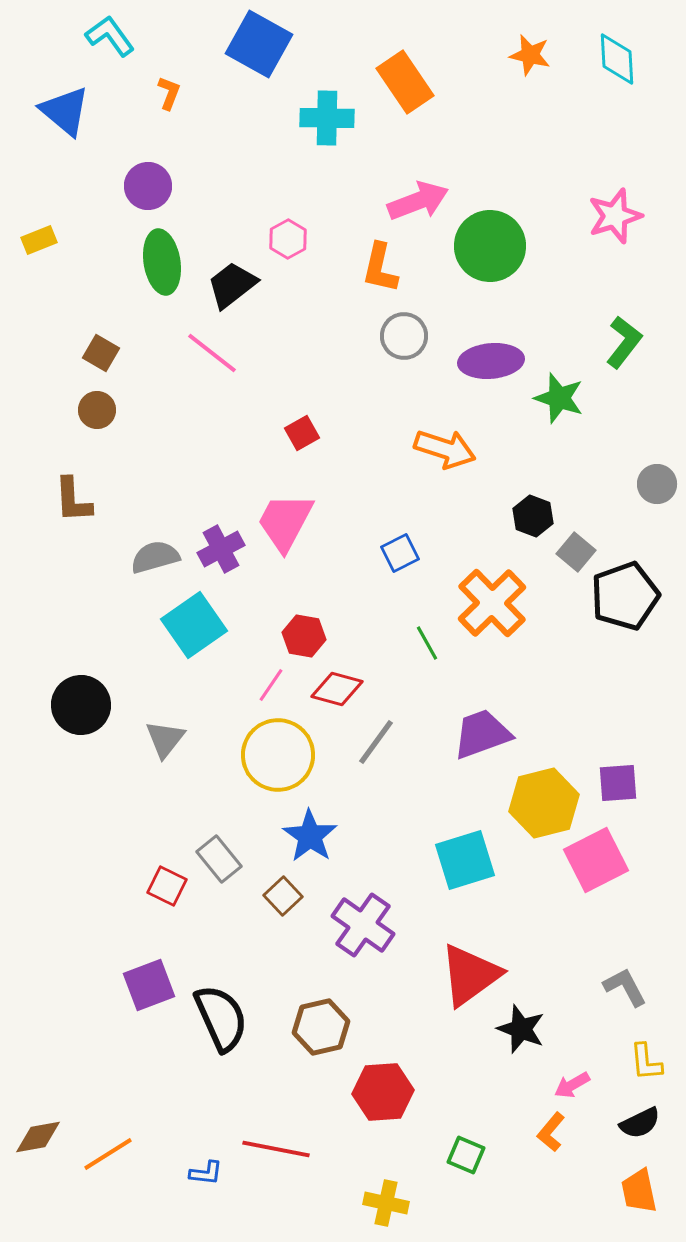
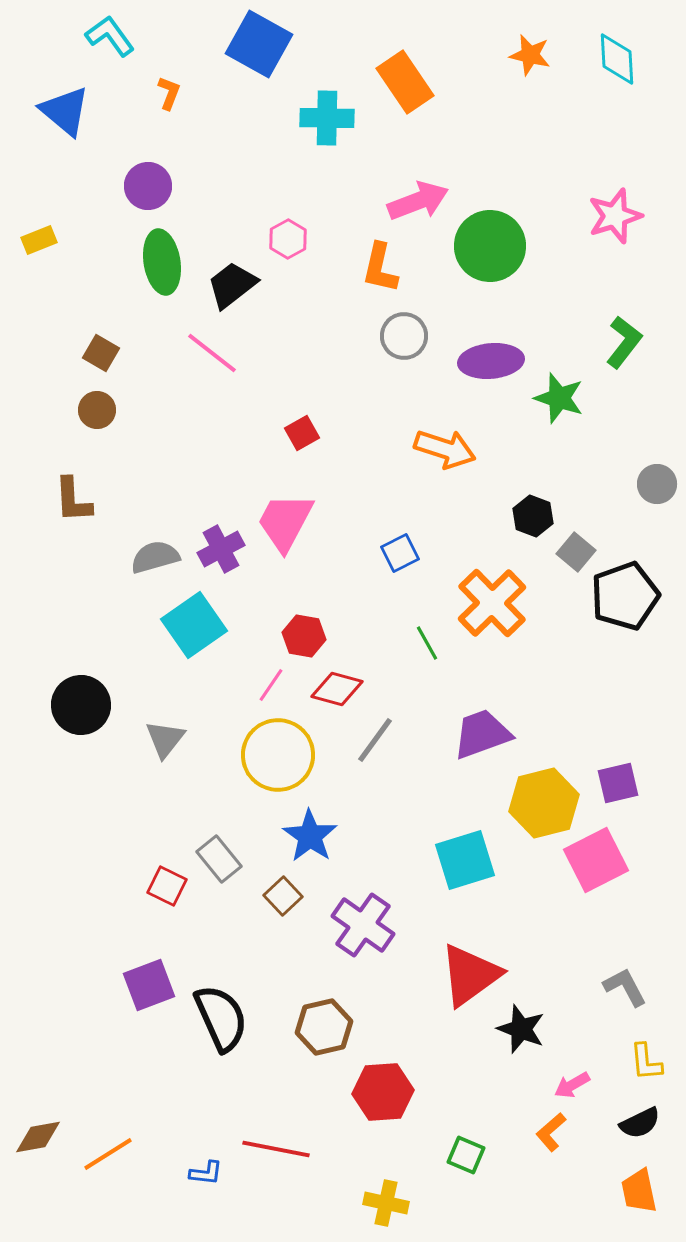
gray line at (376, 742): moved 1 px left, 2 px up
purple square at (618, 783): rotated 9 degrees counterclockwise
brown hexagon at (321, 1027): moved 3 px right
orange L-shape at (551, 1132): rotated 9 degrees clockwise
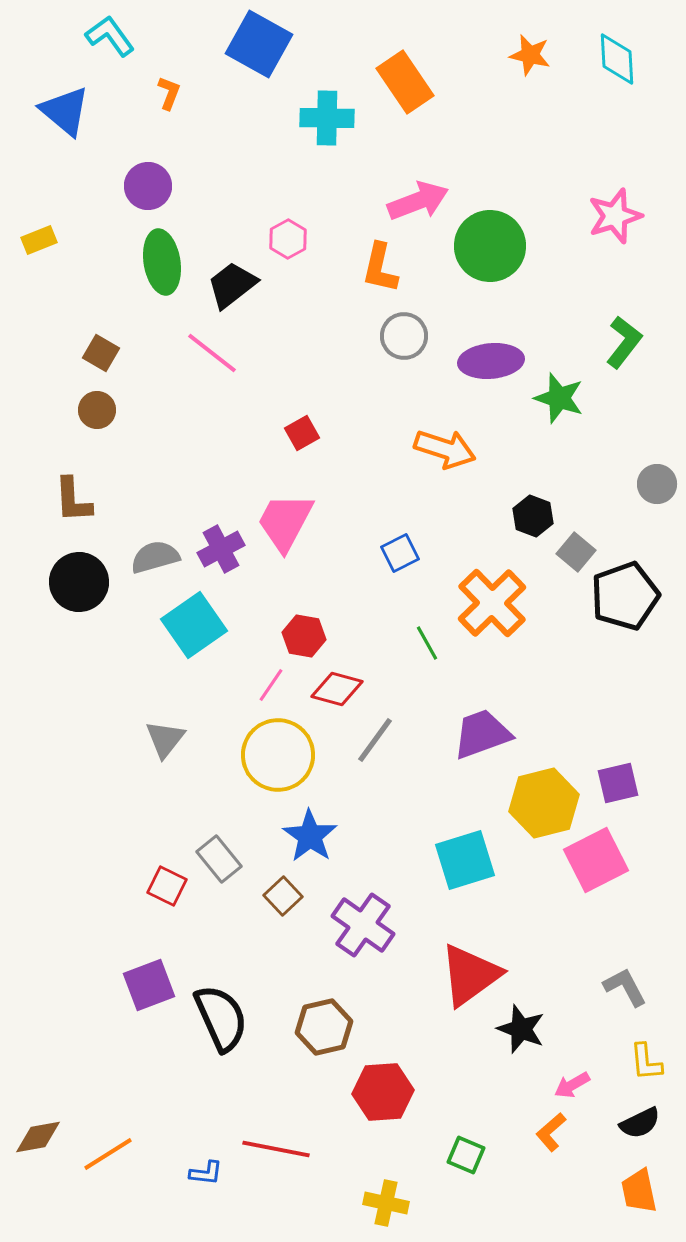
black circle at (81, 705): moved 2 px left, 123 px up
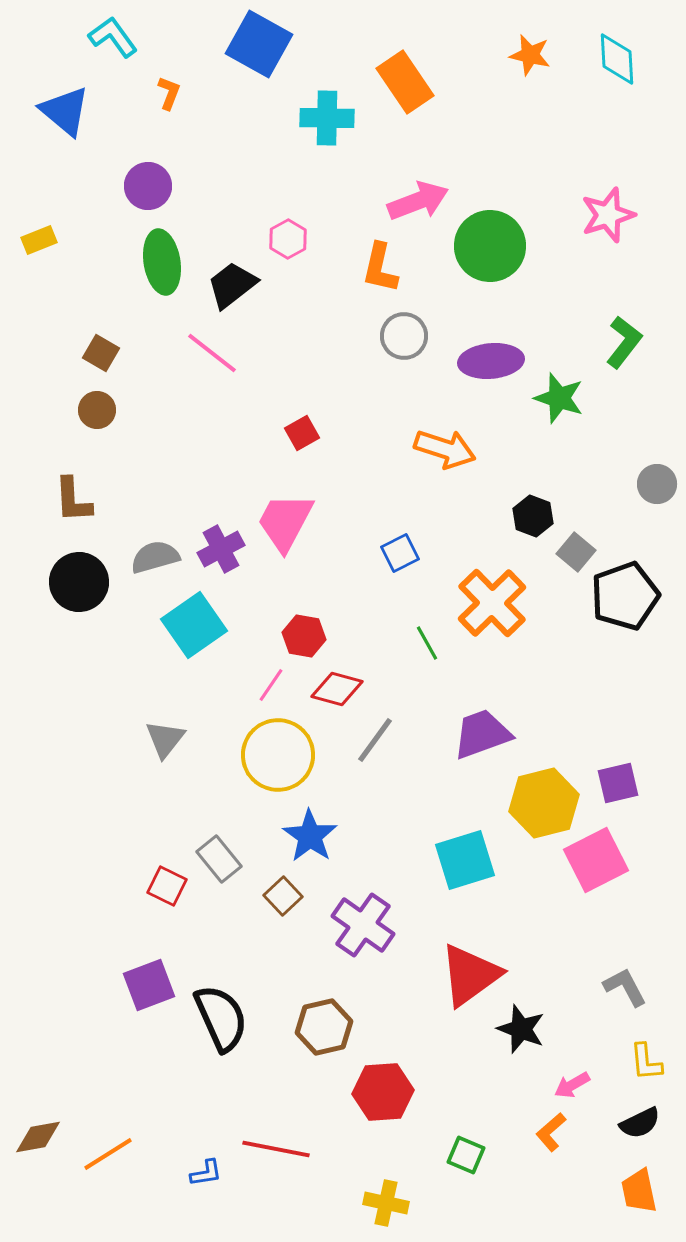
cyan L-shape at (110, 36): moved 3 px right, 1 px down
pink star at (615, 216): moved 7 px left, 1 px up
blue L-shape at (206, 1173): rotated 16 degrees counterclockwise
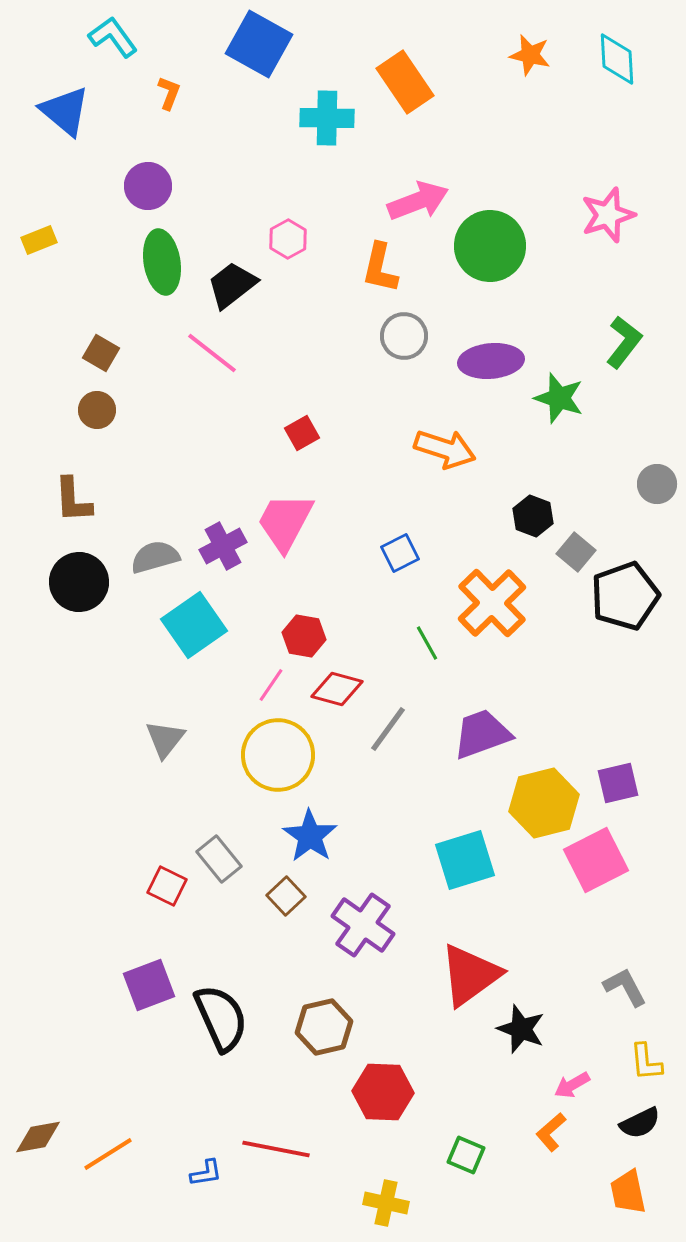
purple cross at (221, 549): moved 2 px right, 3 px up
gray line at (375, 740): moved 13 px right, 11 px up
brown square at (283, 896): moved 3 px right
red hexagon at (383, 1092): rotated 6 degrees clockwise
orange trapezoid at (639, 1191): moved 11 px left, 1 px down
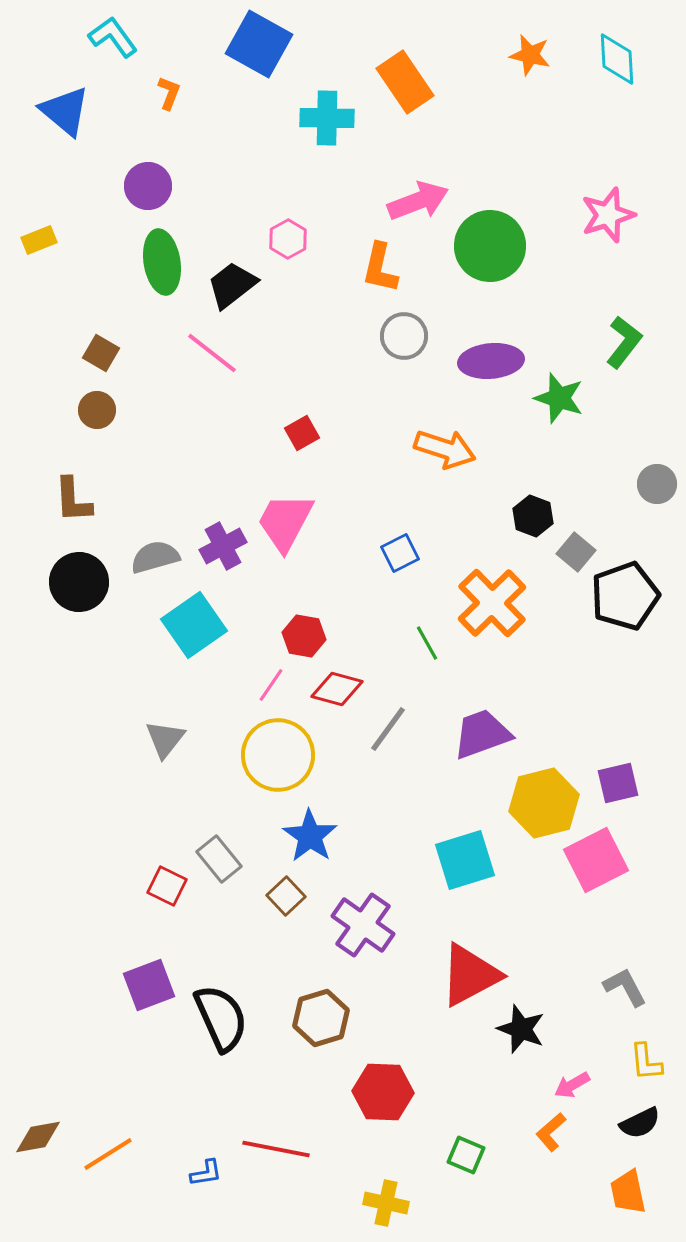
red triangle at (470, 975): rotated 8 degrees clockwise
brown hexagon at (324, 1027): moved 3 px left, 9 px up; rotated 4 degrees counterclockwise
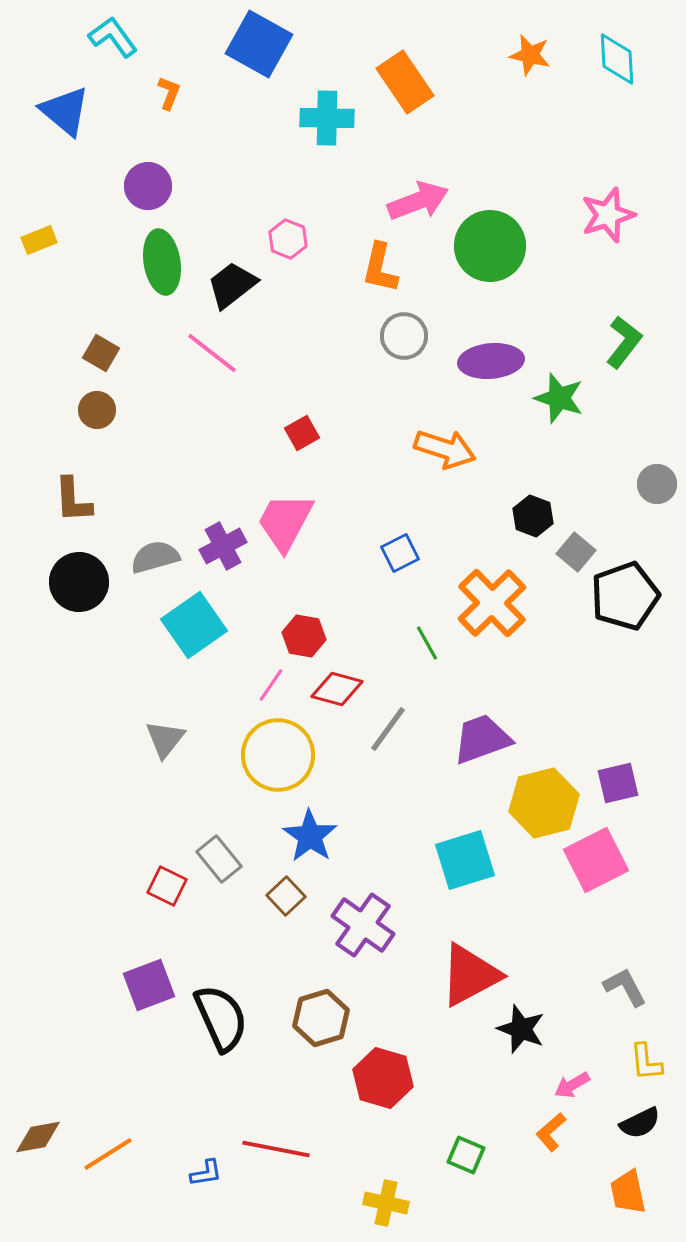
pink hexagon at (288, 239): rotated 9 degrees counterclockwise
purple trapezoid at (482, 734): moved 5 px down
red hexagon at (383, 1092): moved 14 px up; rotated 14 degrees clockwise
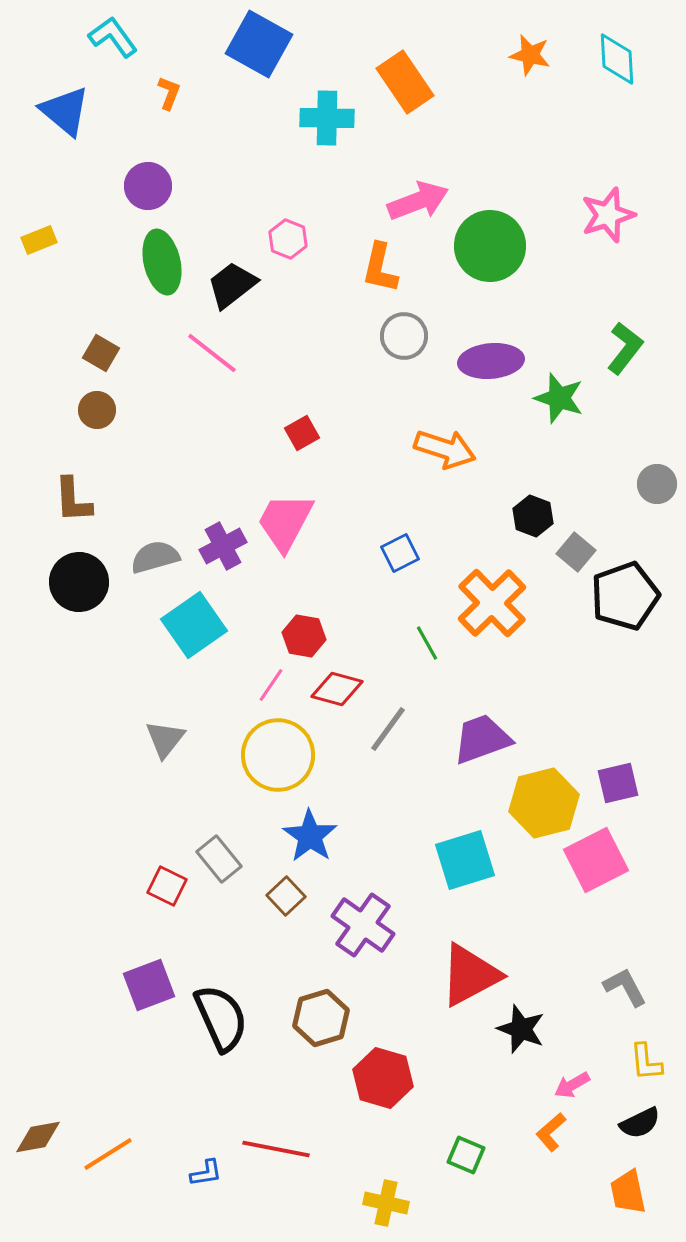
green ellipse at (162, 262): rotated 4 degrees counterclockwise
green L-shape at (624, 342): moved 1 px right, 6 px down
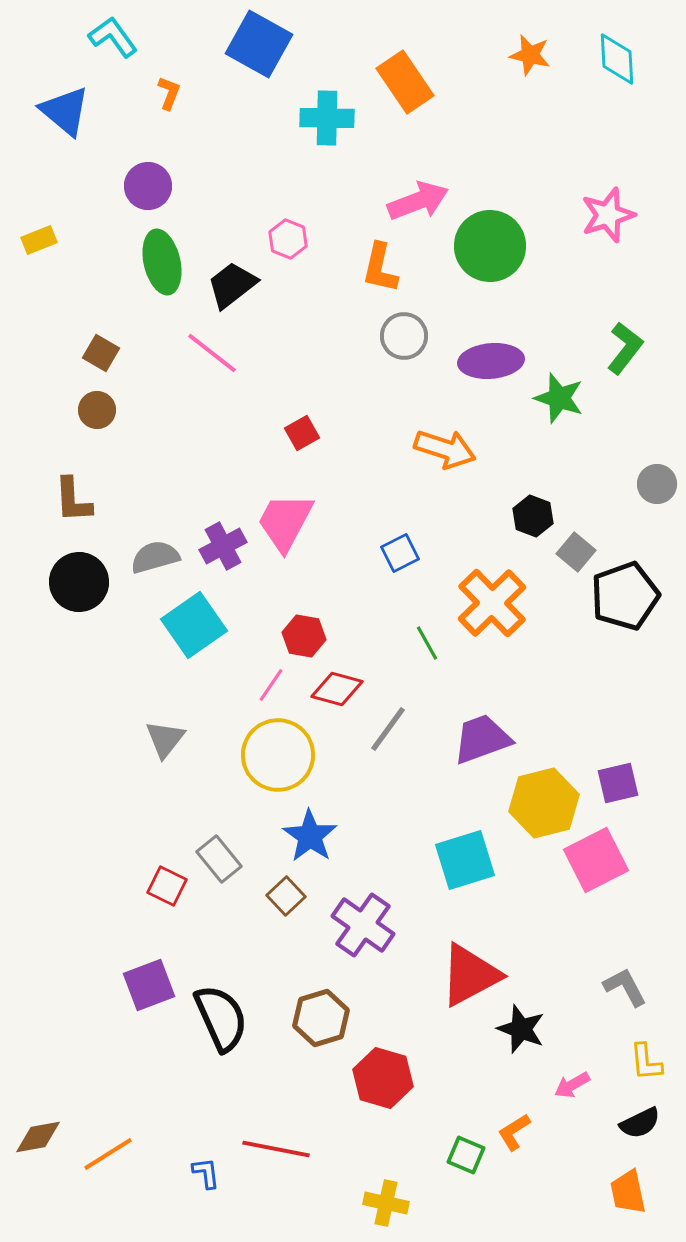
orange L-shape at (551, 1132): moved 37 px left; rotated 9 degrees clockwise
blue L-shape at (206, 1173): rotated 88 degrees counterclockwise
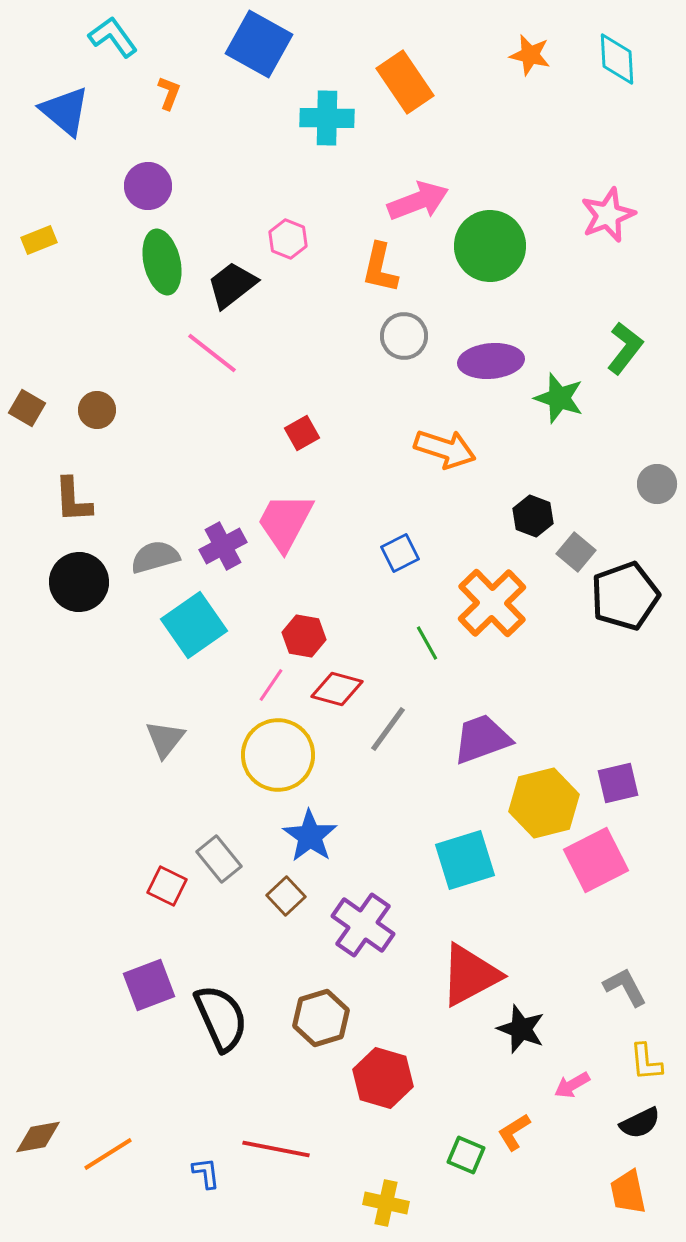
pink star at (608, 215): rotated 4 degrees counterclockwise
brown square at (101, 353): moved 74 px left, 55 px down
